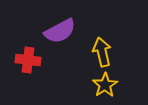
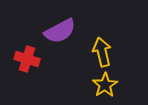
red cross: moved 1 px left, 1 px up; rotated 10 degrees clockwise
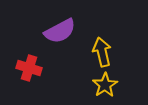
red cross: moved 2 px right, 9 px down
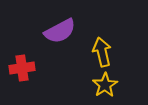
red cross: moved 7 px left; rotated 25 degrees counterclockwise
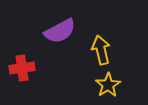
yellow arrow: moved 1 px left, 2 px up
yellow star: moved 3 px right
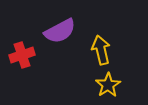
red cross: moved 13 px up; rotated 10 degrees counterclockwise
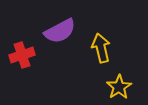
yellow arrow: moved 2 px up
yellow star: moved 11 px right, 2 px down
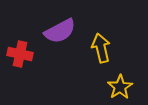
red cross: moved 2 px left, 1 px up; rotated 30 degrees clockwise
yellow star: moved 1 px right
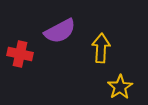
yellow arrow: rotated 16 degrees clockwise
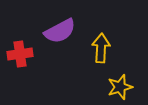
red cross: rotated 20 degrees counterclockwise
yellow star: rotated 15 degrees clockwise
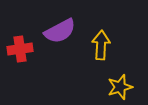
yellow arrow: moved 3 px up
red cross: moved 5 px up
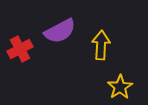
red cross: rotated 20 degrees counterclockwise
yellow star: rotated 15 degrees counterclockwise
